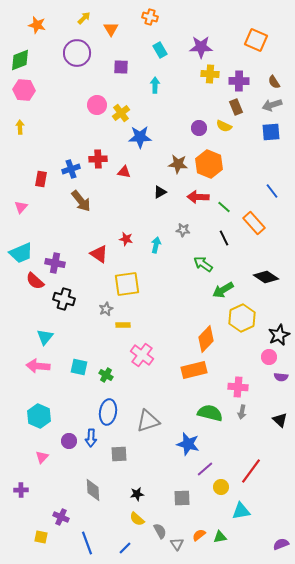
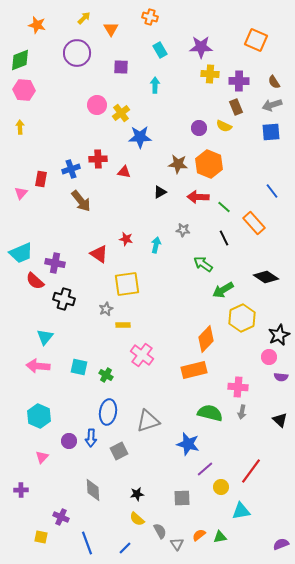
pink triangle at (21, 207): moved 14 px up
gray square at (119, 454): moved 3 px up; rotated 24 degrees counterclockwise
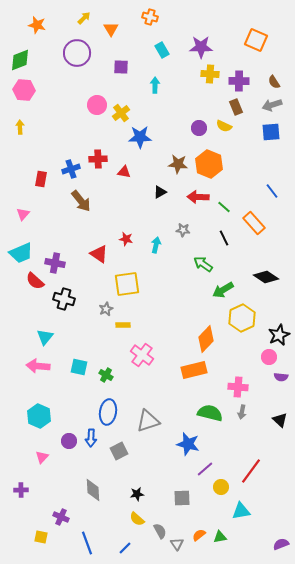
cyan rectangle at (160, 50): moved 2 px right
pink triangle at (21, 193): moved 2 px right, 21 px down
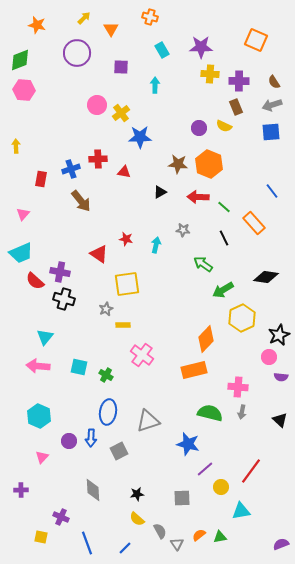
yellow arrow at (20, 127): moved 4 px left, 19 px down
purple cross at (55, 263): moved 5 px right, 9 px down
black diamond at (266, 277): rotated 25 degrees counterclockwise
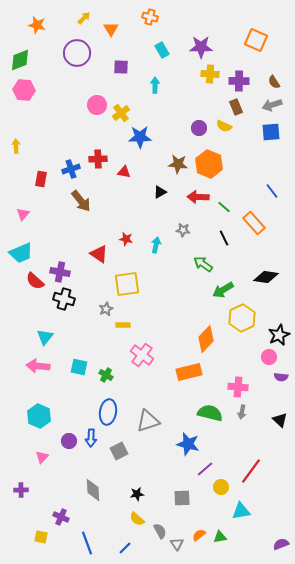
orange rectangle at (194, 370): moved 5 px left, 2 px down
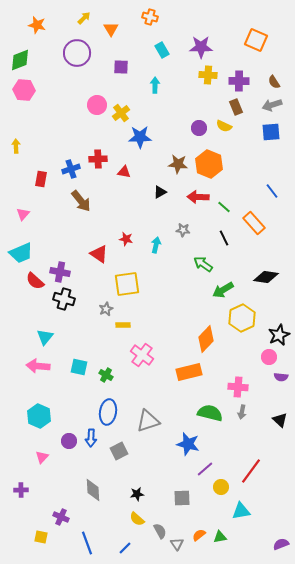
yellow cross at (210, 74): moved 2 px left, 1 px down
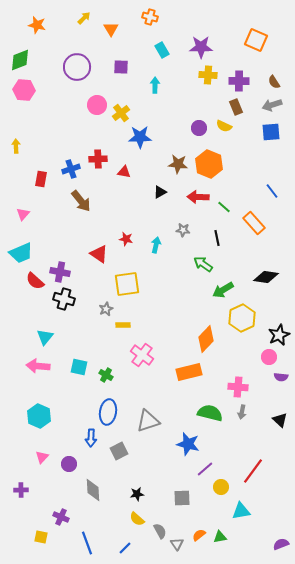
purple circle at (77, 53): moved 14 px down
black line at (224, 238): moved 7 px left; rotated 14 degrees clockwise
purple circle at (69, 441): moved 23 px down
red line at (251, 471): moved 2 px right
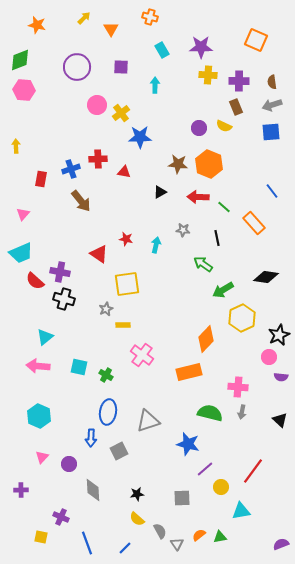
brown semicircle at (274, 82): moved 2 px left; rotated 24 degrees clockwise
cyan triangle at (45, 337): rotated 12 degrees clockwise
